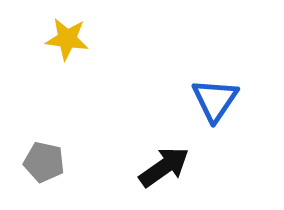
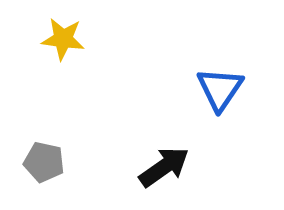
yellow star: moved 4 px left
blue triangle: moved 5 px right, 11 px up
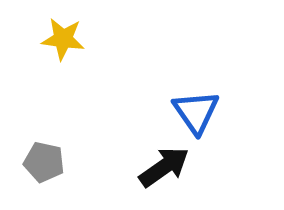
blue triangle: moved 24 px left, 23 px down; rotated 9 degrees counterclockwise
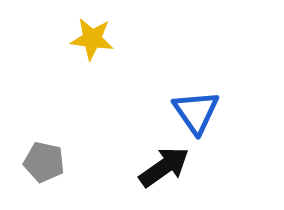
yellow star: moved 29 px right
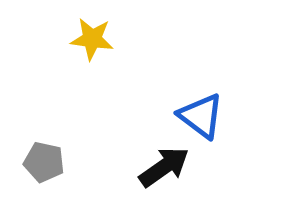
blue triangle: moved 5 px right, 4 px down; rotated 18 degrees counterclockwise
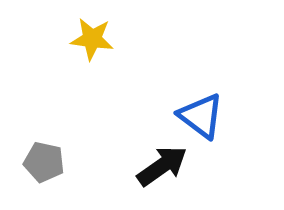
black arrow: moved 2 px left, 1 px up
